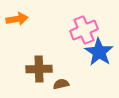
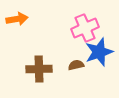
pink cross: moved 1 px right, 2 px up
blue star: rotated 20 degrees clockwise
brown semicircle: moved 15 px right, 19 px up
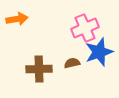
brown semicircle: moved 4 px left, 2 px up
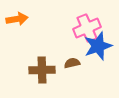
pink cross: moved 2 px right
blue star: moved 1 px left, 6 px up
brown cross: moved 3 px right, 1 px down
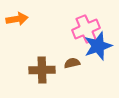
pink cross: moved 1 px left, 1 px down
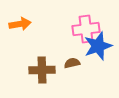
orange arrow: moved 3 px right, 5 px down
pink cross: rotated 16 degrees clockwise
